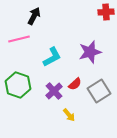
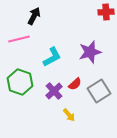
green hexagon: moved 2 px right, 3 px up
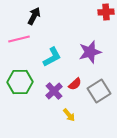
green hexagon: rotated 20 degrees counterclockwise
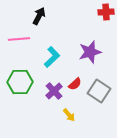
black arrow: moved 5 px right
pink line: rotated 10 degrees clockwise
cyan L-shape: rotated 15 degrees counterclockwise
gray square: rotated 25 degrees counterclockwise
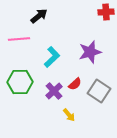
black arrow: rotated 24 degrees clockwise
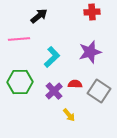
red cross: moved 14 px left
red semicircle: rotated 136 degrees counterclockwise
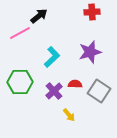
pink line: moved 1 px right, 6 px up; rotated 25 degrees counterclockwise
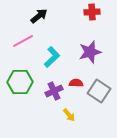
pink line: moved 3 px right, 8 px down
red semicircle: moved 1 px right, 1 px up
purple cross: rotated 18 degrees clockwise
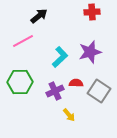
cyan L-shape: moved 8 px right
purple cross: moved 1 px right
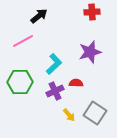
cyan L-shape: moved 6 px left, 7 px down
gray square: moved 4 px left, 22 px down
